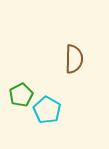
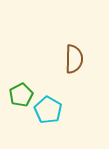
cyan pentagon: moved 1 px right
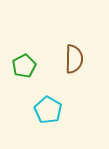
green pentagon: moved 3 px right, 29 px up
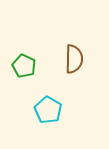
green pentagon: rotated 20 degrees counterclockwise
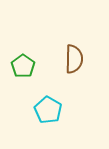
green pentagon: moved 1 px left; rotated 10 degrees clockwise
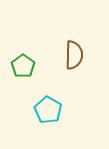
brown semicircle: moved 4 px up
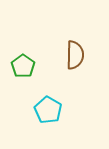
brown semicircle: moved 1 px right
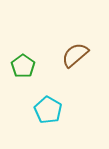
brown semicircle: rotated 132 degrees counterclockwise
